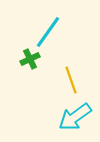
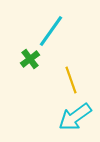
cyan line: moved 3 px right, 1 px up
green cross: rotated 12 degrees counterclockwise
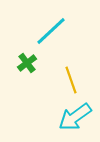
cyan line: rotated 12 degrees clockwise
green cross: moved 3 px left, 4 px down
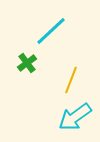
yellow line: rotated 40 degrees clockwise
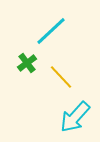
yellow line: moved 10 px left, 3 px up; rotated 64 degrees counterclockwise
cyan arrow: rotated 12 degrees counterclockwise
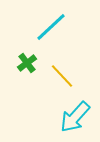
cyan line: moved 4 px up
yellow line: moved 1 px right, 1 px up
